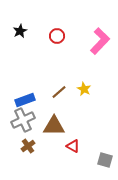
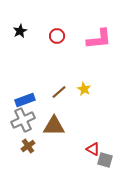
pink L-shape: moved 1 px left, 2 px up; rotated 40 degrees clockwise
red triangle: moved 20 px right, 3 px down
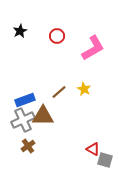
pink L-shape: moved 6 px left, 9 px down; rotated 24 degrees counterclockwise
brown triangle: moved 11 px left, 10 px up
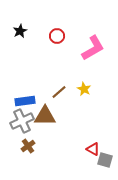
blue rectangle: moved 1 px down; rotated 12 degrees clockwise
brown triangle: moved 2 px right
gray cross: moved 1 px left, 1 px down
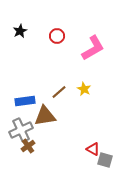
brown triangle: rotated 10 degrees counterclockwise
gray cross: moved 1 px left, 9 px down
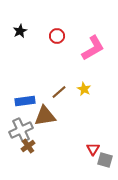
red triangle: rotated 32 degrees clockwise
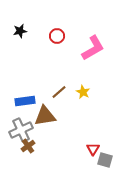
black star: rotated 16 degrees clockwise
yellow star: moved 1 px left, 3 px down
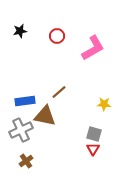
yellow star: moved 21 px right, 12 px down; rotated 24 degrees counterclockwise
brown triangle: rotated 20 degrees clockwise
brown cross: moved 2 px left, 15 px down
gray square: moved 11 px left, 26 px up
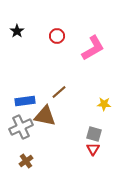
black star: moved 3 px left; rotated 24 degrees counterclockwise
gray cross: moved 3 px up
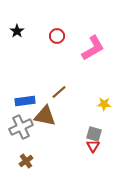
red triangle: moved 3 px up
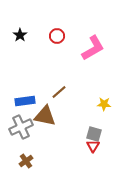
black star: moved 3 px right, 4 px down
